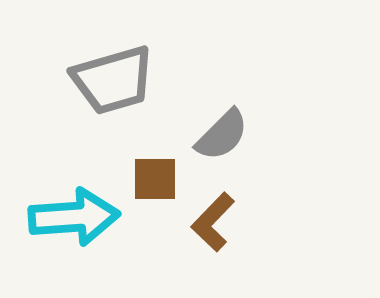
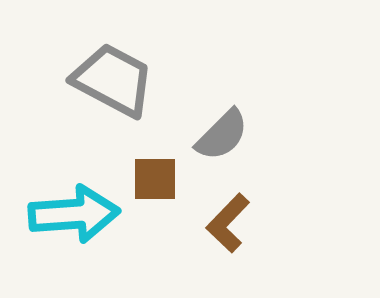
gray trapezoid: rotated 136 degrees counterclockwise
cyan arrow: moved 3 px up
brown L-shape: moved 15 px right, 1 px down
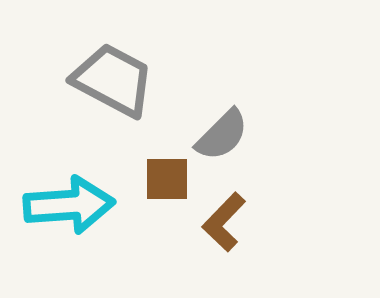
brown square: moved 12 px right
cyan arrow: moved 5 px left, 9 px up
brown L-shape: moved 4 px left, 1 px up
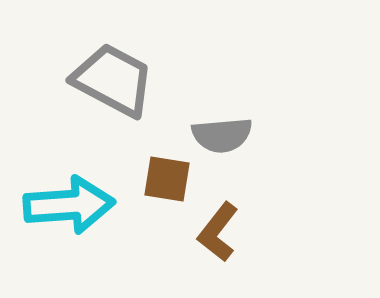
gray semicircle: rotated 40 degrees clockwise
brown square: rotated 9 degrees clockwise
brown L-shape: moved 6 px left, 10 px down; rotated 6 degrees counterclockwise
